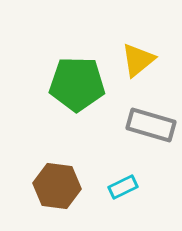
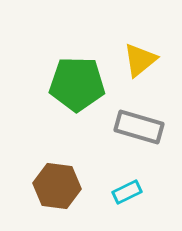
yellow triangle: moved 2 px right
gray rectangle: moved 12 px left, 2 px down
cyan rectangle: moved 4 px right, 5 px down
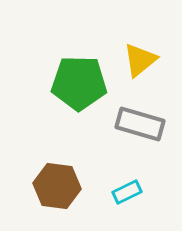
green pentagon: moved 2 px right, 1 px up
gray rectangle: moved 1 px right, 3 px up
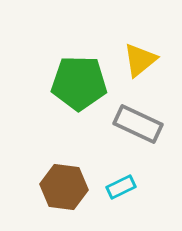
gray rectangle: moved 2 px left; rotated 9 degrees clockwise
brown hexagon: moved 7 px right, 1 px down
cyan rectangle: moved 6 px left, 5 px up
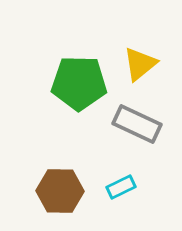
yellow triangle: moved 4 px down
gray rectangle: moved 1 px left
brown hexagon: moved 4 px left, 4 px down; rotated 6 degrees counterclockwise
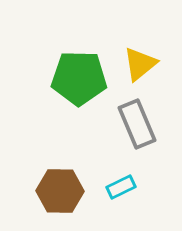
green pentagon: moved 5 px up
gray rectangle: rotated 42 degrees clockwise
